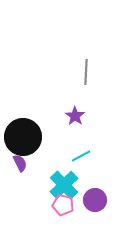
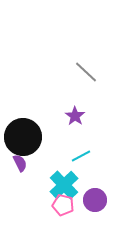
gray line: rotated 50 degrees counterclockwise
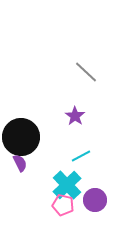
black circle: moved 2 px left
cyan cross: moved 3 px right
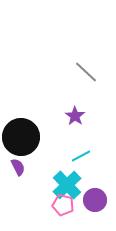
purple semicircle: moved 2 px left, 4 px down
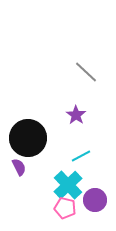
purple star: moved 1 px right, 1 px up
black circle: moved 7 px right, 1 px down
purple semicircle: moved 1 px right
cyan cross: moved 1 px right
pink pentagon: moved 2 px right, 3 px down
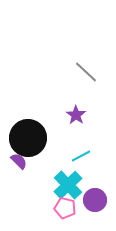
purple semicircle: moved 6 px up; rotated 18 degrees counterclockwise
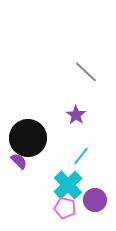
cyan line: rotated 24 degrees counterclockwise
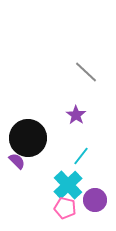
purple semicircle: moved 2 px left
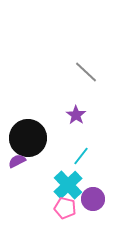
purple semicircle: rotated 72 degrees counterclockwise
purple circle: moved 2 px left, 1 px up
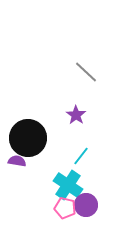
purple semicircle: rotated 36 degrees clockwise
cyan cross: rotated 12 degrees counterclockwise
purple circle: moved 7 px left, 6 px down
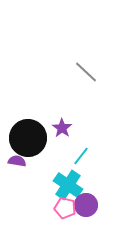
purple star: moved 14 px left, 13 px down
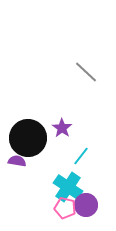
cyan cross: moved 2 px down
